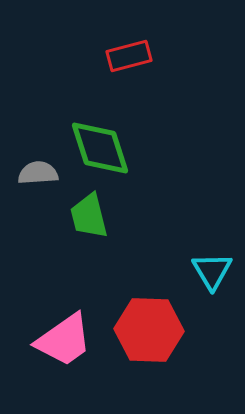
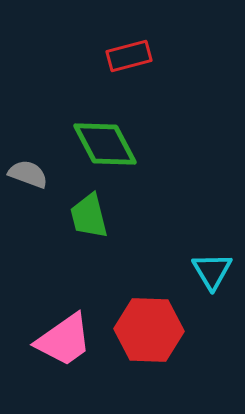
green diamond: moved 5 px right, 4 px up; rotated 10 degrees counterclockwise
gray semicircle: moved 10 px left, 1 px down; rotated 24 degrees clockwise
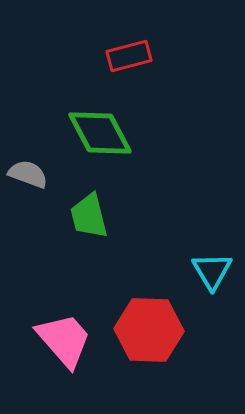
green diamond: moved 5 px left, 11 px up
pink trapezoid: rotated 96 degrees counterclockwise
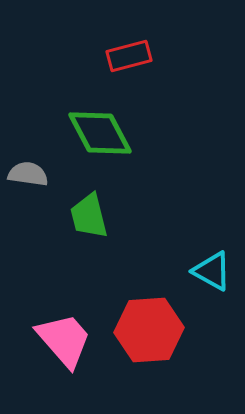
gray semicircle: rotated 12 degrees counterclockwise
cyan triangle: rotated 30 degrees counterclockwise
red hexagon: rotated 6 degrees counterclockwise
